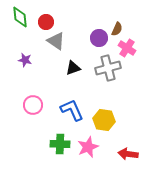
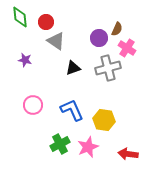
green cross: rotated 30 degrees counterclockwise
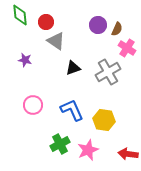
green diamond: moved 2 px up
purple circle: moved 1 px left, 13 px up
gray cross: moved 4 px down; rotated 15 degrees counterclockwise
pink star: moved 3 px down
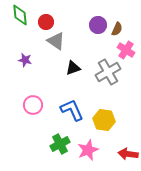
pink cross: moved 1 px left, 2 px down
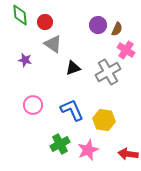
red circle: moved 1 px left
gray triangle: moved 3 px left, 3 px down
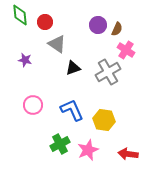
gray triangle: moved 4 px right
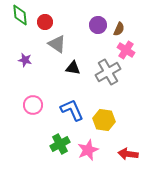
brown semicircle: moved 2 px right
black triangle: rotated 28 degrees clockwise
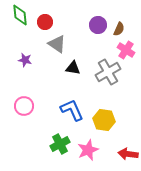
pink circle: moved 9 px left, 1 px down
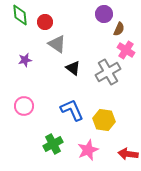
purple circle: moved 6 px right, 11 px up
purple star: rotated 24 degrees counterclockwise
black triangle: rotated 28 degrees clockwise
green cross: moved 7 px left
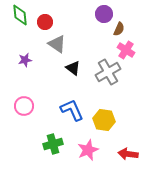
green cross: rotated 12 degrees clockwise
